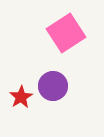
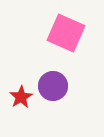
pink square: rotated 33 degrees counterclockwise
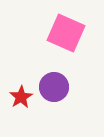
purple circle: moved 1 px right, 1 px down
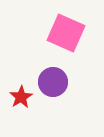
purple circle: moved 1 px left, 5 px up
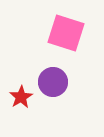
pink square: rotated 6 degrees counterclockwise
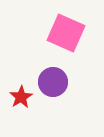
pink square: rotated 6 degrees clockwise
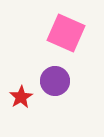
purple circle: moved 2 px right, 1 px up
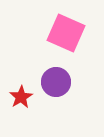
purple circle: moved 1 px right, 1 px down
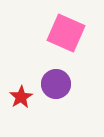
purple circle: moved 2 px down
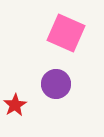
red star: moved 6 px left, 8 px down
